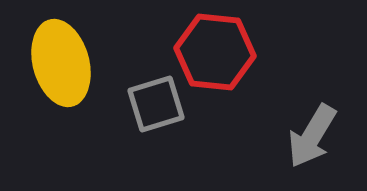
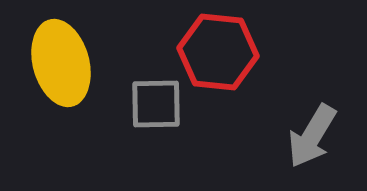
red hexagon: moved 3 px right
gray square: rotated 16 degrees clockwise
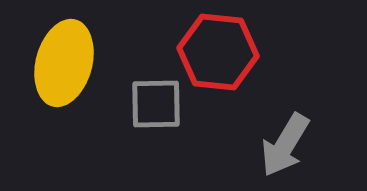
yellow ellipse: moved 3 px right; rotated 30 degrees clockwise
gray arrow: moved 27 px left, 9 px down
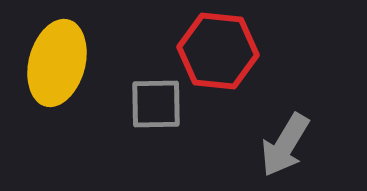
red hexagon: moved 1 px up
yellow ellipse: moved 7 px left
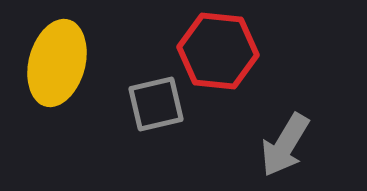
gray square: rotated 12 degrees counterclockwise
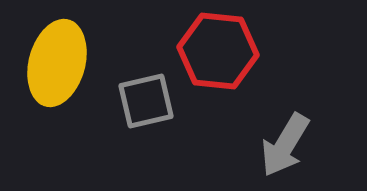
gray square: moved 10 px left, 3 px up
